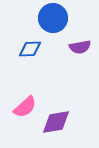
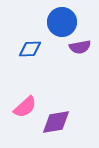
blue circle: moved 9 px right, 4 px down
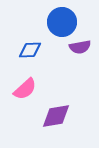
blue diamond: moved 1 px down
pink semicircle: moved 18 px up
purple diamond: moved 6 px up
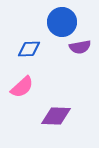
blue diamond: moved 1 px left, 1 px up
pink semicircle: moved 3 px left, 2 px up
purple diamond: rotated 12 degrees clockwise
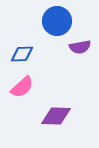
blue circle: moved 5 px left, 1 px up
blue diamond: moved 7 px left, 5 px down
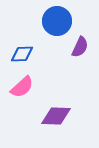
purple semicircle: rotated 55 degrees counterclockwise
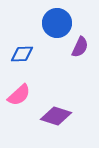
blue circle: moved 2 px down
pink semicircle: moved 3 px left, 8 px down
purple diamond: rotated 16 degrees clockwise
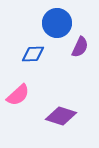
blue diamond: moved 11 px right
pink semicircle: moved 1 px left
purple diamond: moved 5 px right
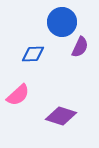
blue circle: moved 5 px right, 1 px up
